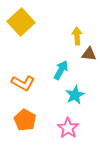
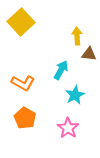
orange pentagon: moved 2 px up
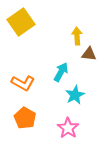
yellow square: rotated 8 degrees clockwise
cyan arrow: moved 2 px down
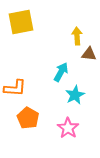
yellow square: rotated 24 degrees clockwise
orange L-shape: moved 8 px left, 5 px down; rotated 25 degrees counterclockwise
orange pentagon: moved 3 px right
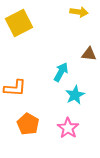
yellow square: moved 2 px left, 1 px down; rotated 16 degrees counterclockwise
yellow arrow: moved 2 px right, 24 px up; rotated 102 degrees clockwise
orange pentagon: moved 6 px down
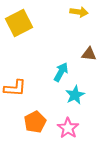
orange pentagon: moved 7 px right, 2 px up; rotated 15 degrees clockwise
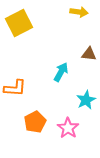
cyan star: moved 11 px right, 5 px down
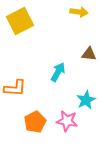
yellow square: moved 1 px right, 2 px up
cyan arrow: moved 3 px left
pink star: moved 1 px left, 7 px up; rotated 25 degrees counterclockwise
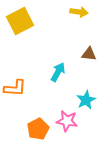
orange pentagon: moved 3 px right, 7 px down
